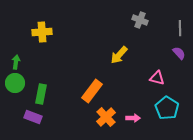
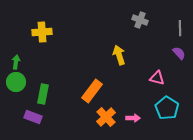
yellow arrow: rotated 120 degrees clockwise
green circle: moved 1 px right, 1 px up
green rectangle: moved 2 px right
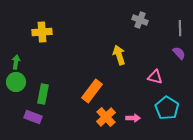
pink triangle: moved 2 px left, 1 px up
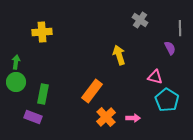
gray cross: rotated 14 degrees clockwise
purple semicircle: moved 9 px left, 5 px up; rotated 16 degrees clockwise
cyan pentagon: moved 8 px up
